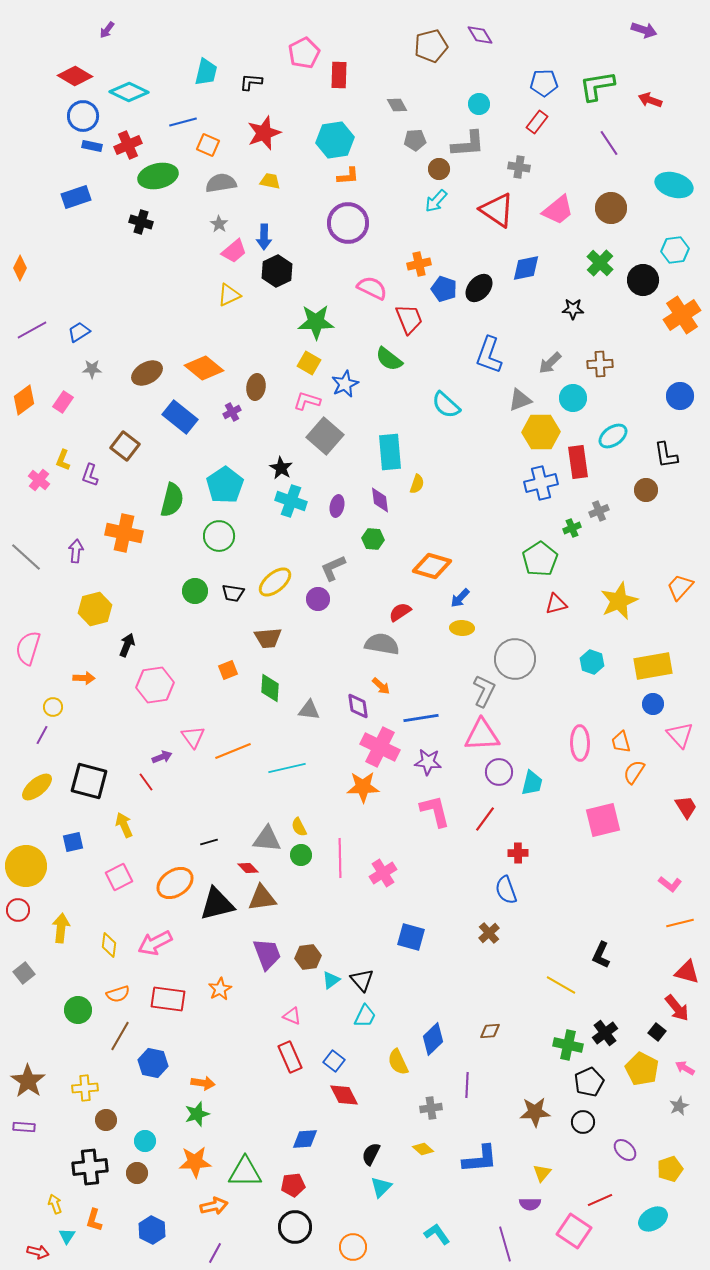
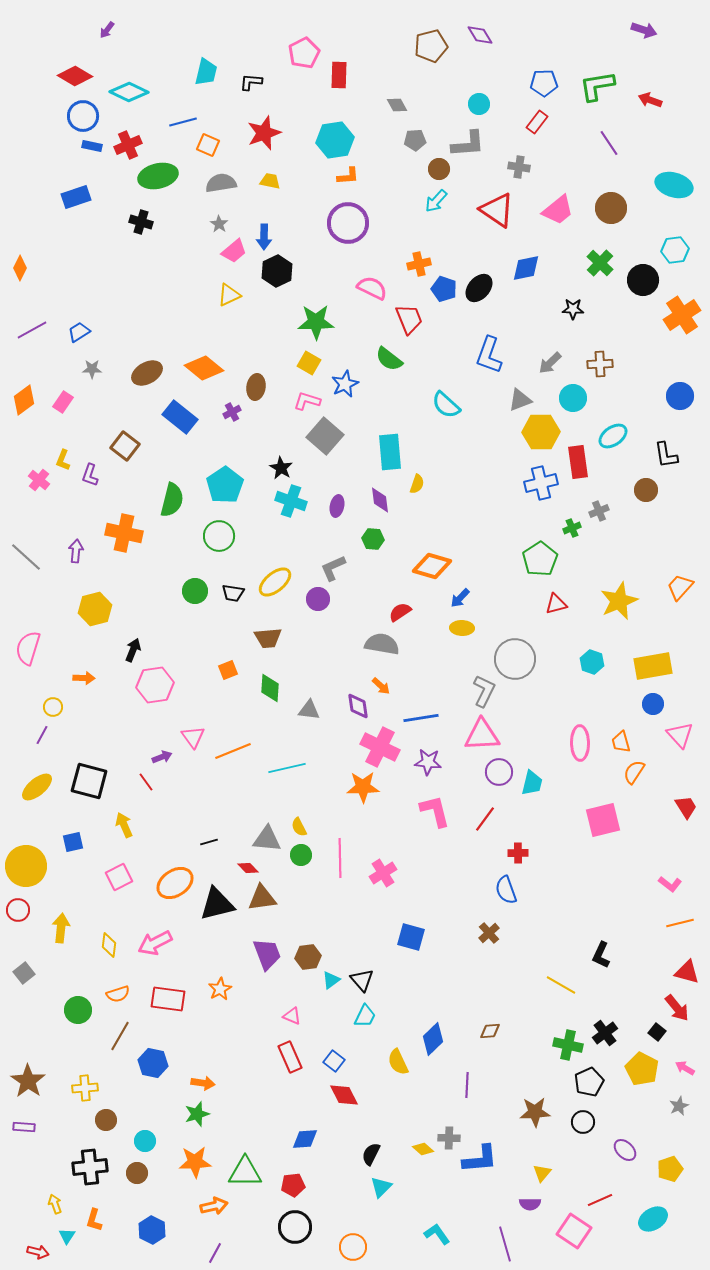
black arrow at (127, 645): moved 6 px right, 5 px down
gray cross at (431, 1108): moved 18 px right, 30 px down; rotated 10 degrees clockwise
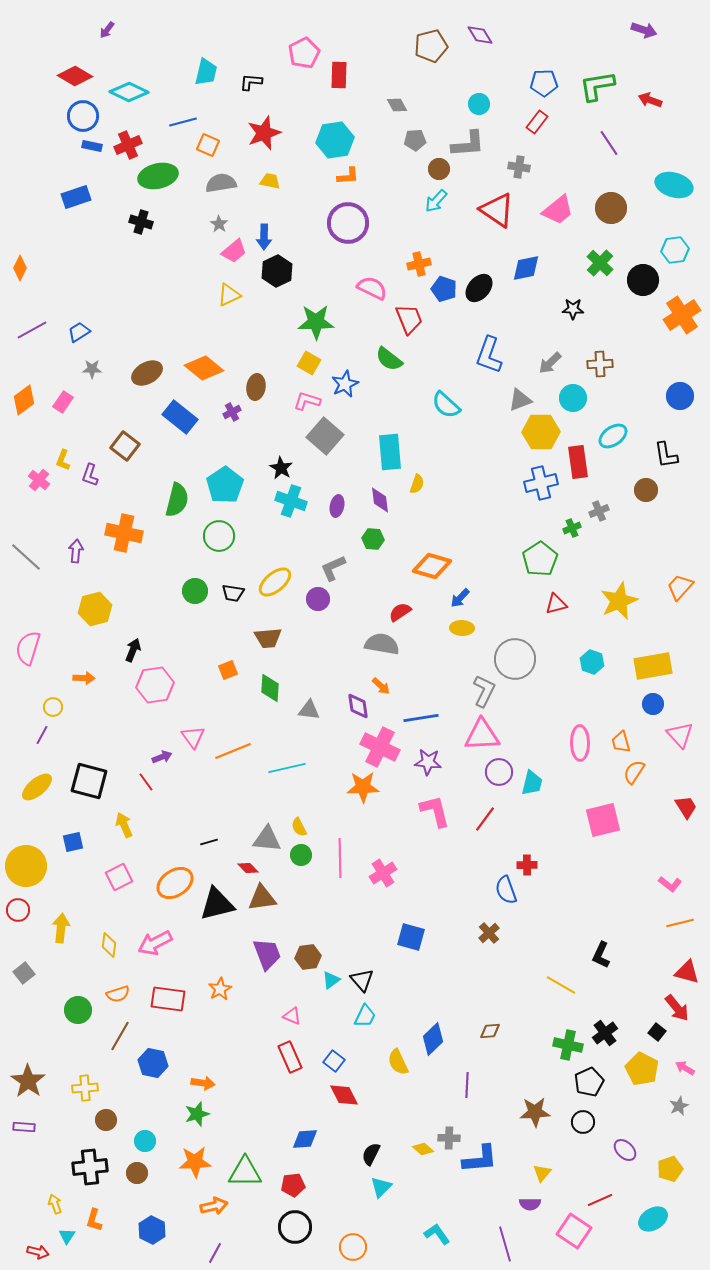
green semicircle at (172, 500): moved 5 px right
red cross at (518, 853): moved 9 px right, 12 px down
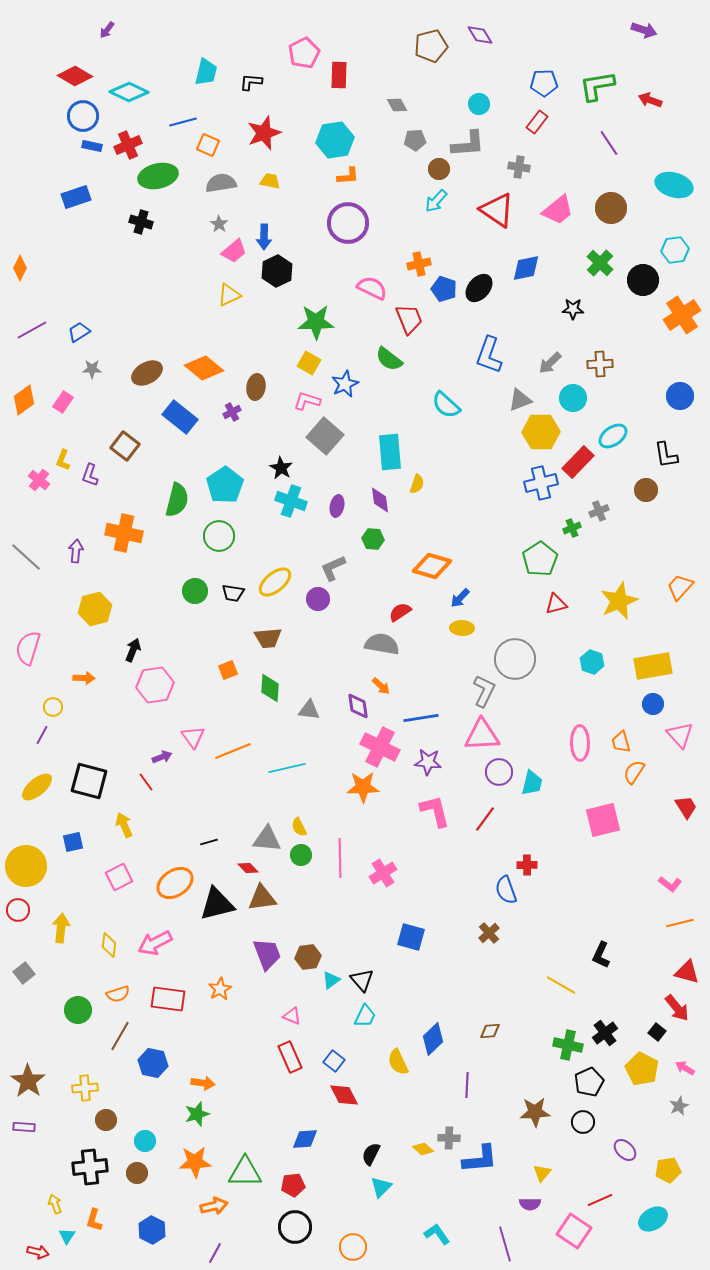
red rectangle at (578, 462): rotated 52 degrees clockwise
yellow pentagon at (670, 1169): moved 2 px left, 1 px down; rotated 10 degrees clockwise
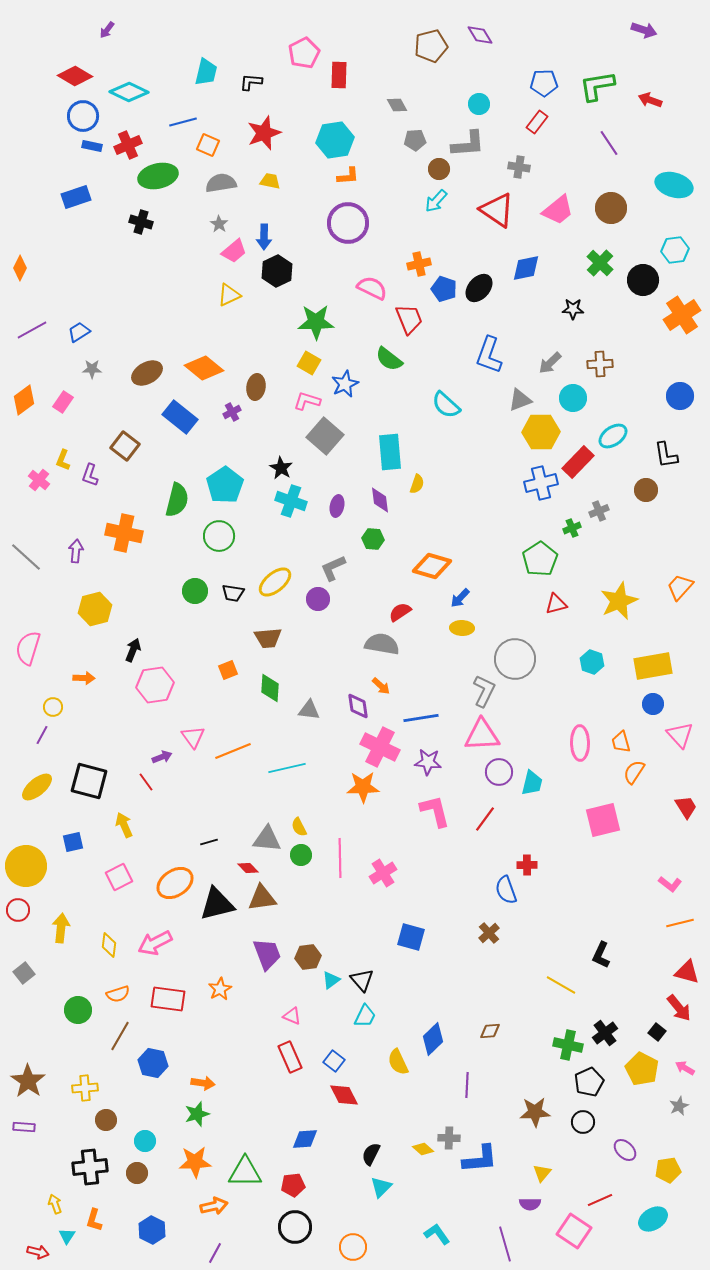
red arrow at (677, 1008): moved 2 px right
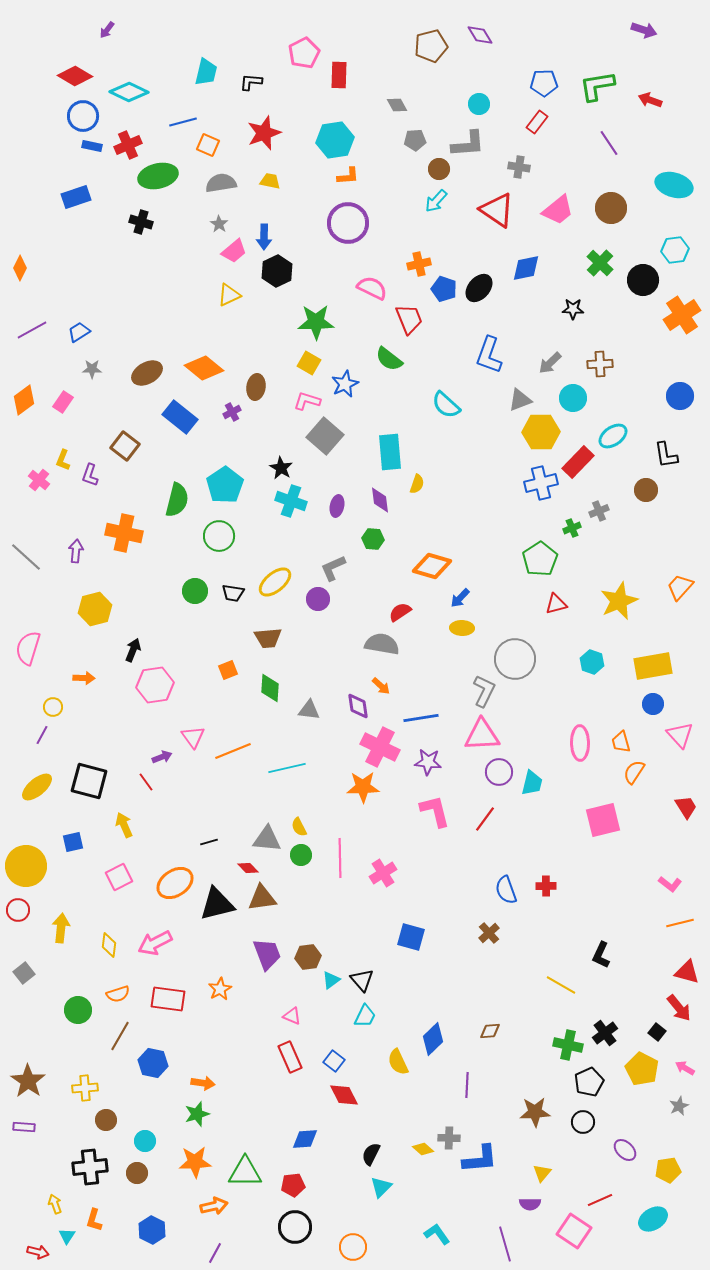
red cross at (527, 865): moved 19 px right, 21 px down
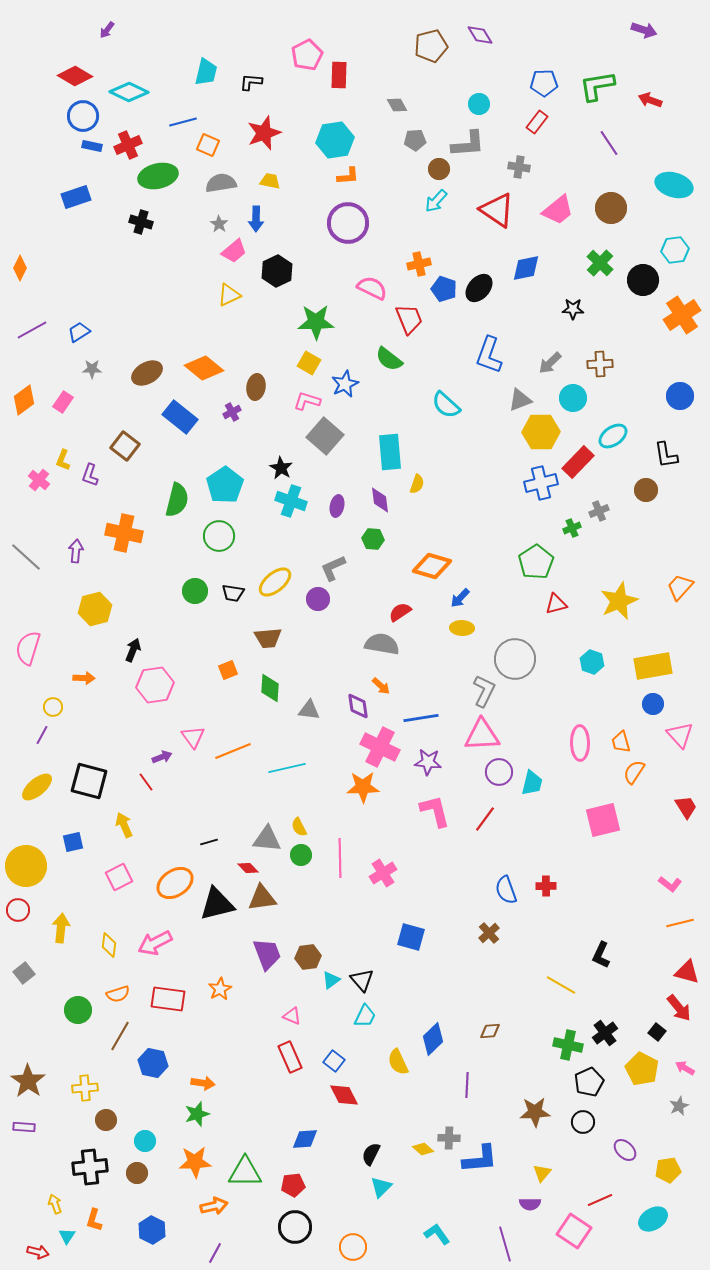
pink pentagon at (304, 53): moved 3 px right, 2 px down
blue arrow at (264, 237): moved 8 px left, 18 px up
green pentagon at (540, 559): moved 4 px left, 3 px down
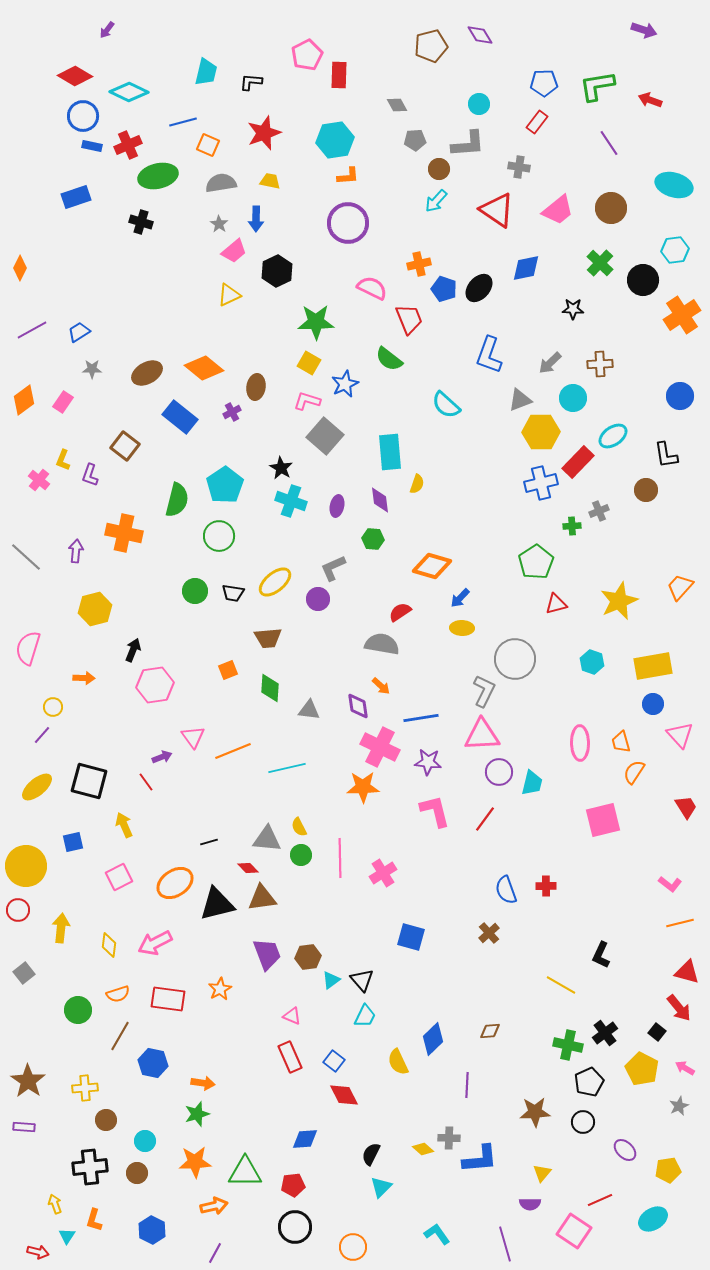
green cross at (572, 528): moved 2 px up; rotated 18 degrees clockwise
purple line at (42, 735): rotated 12 degrees clockwise
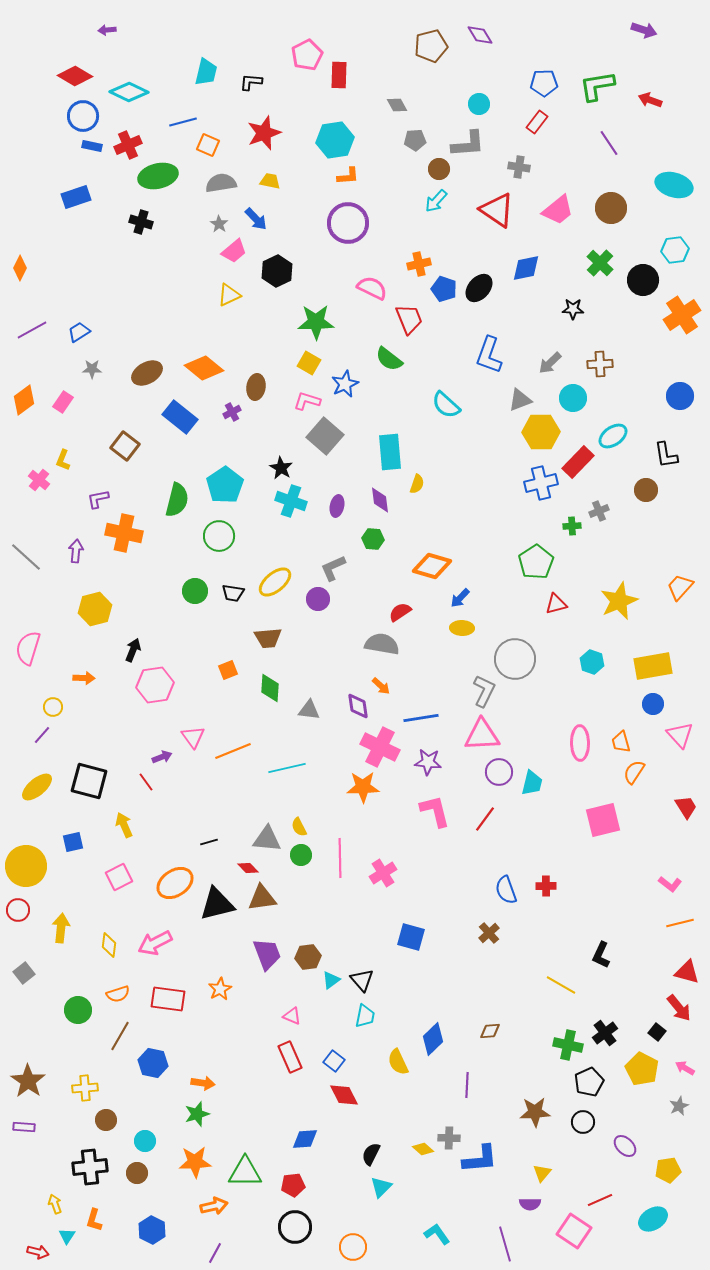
purple arrow at (107, 30): rotated 48 degrees clockwise
blue arrow at (256, 219): rotated 45 degrees counterclockwise
purple L-shape at (90, 475): moved 8 px right, 24 px down; rotated 60 degrees clockwise
cyan trapezoid at (365, 1016): rotated 15 degrees counterclockwise
purple ellipse at (625, 1150): moved 4 px up
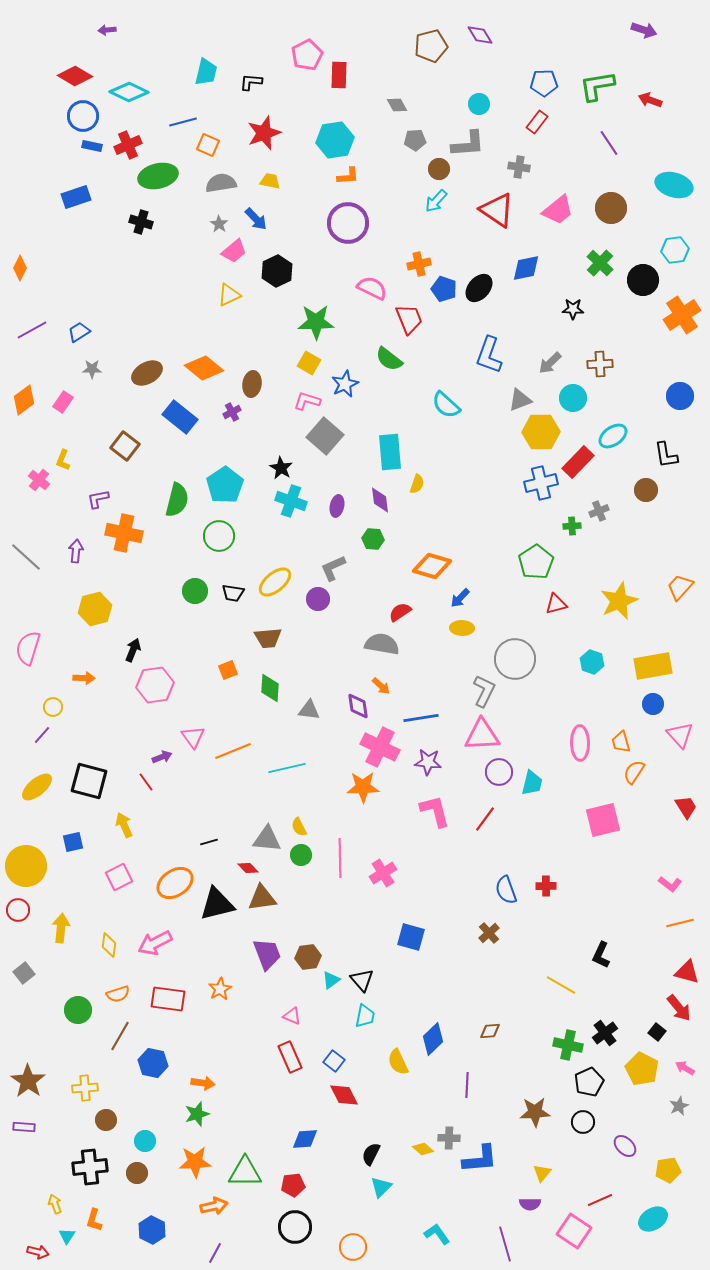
brown ellipse at (256, 387): moved 4 px left, 3 px up
